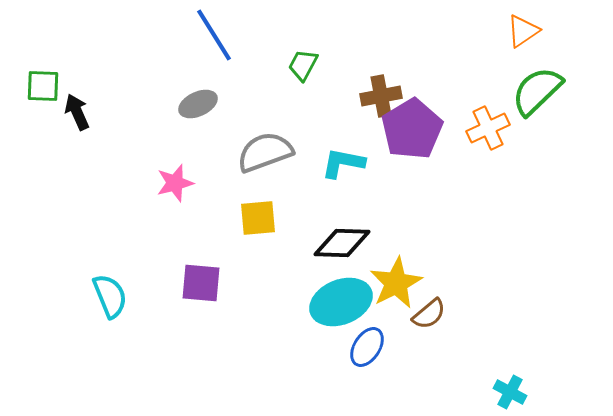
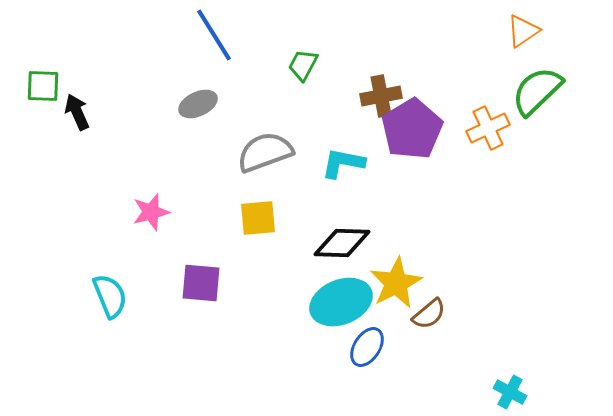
pink star: moved 24 px left, 29 px down
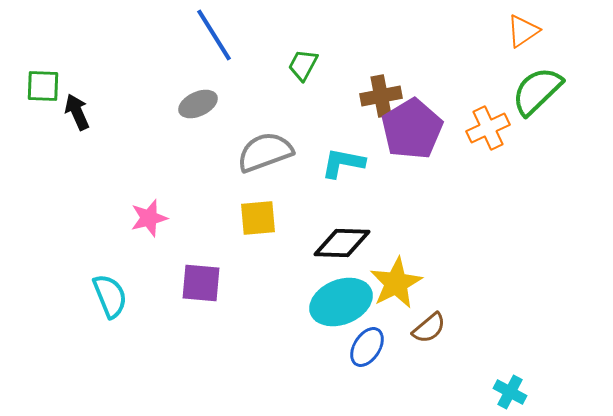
pink star: moved 2 px left, 6 px down
brown semicircle: moved 14 px down
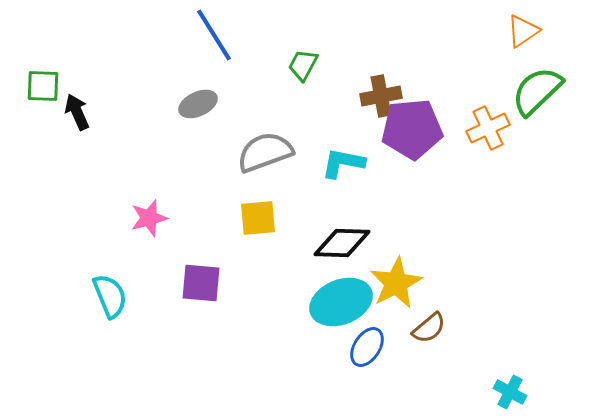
purple pentagon: rotated 26 degrees clockwise
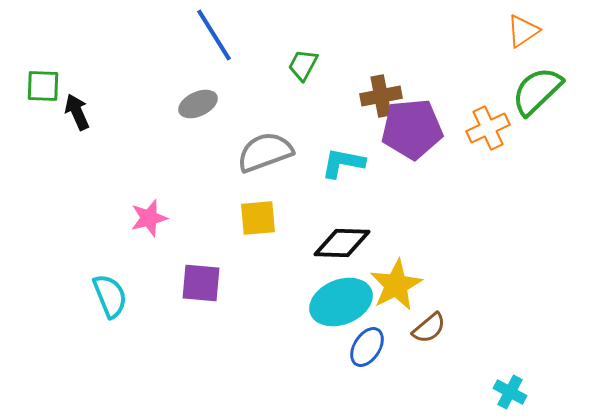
yellow star: moved 2 px down
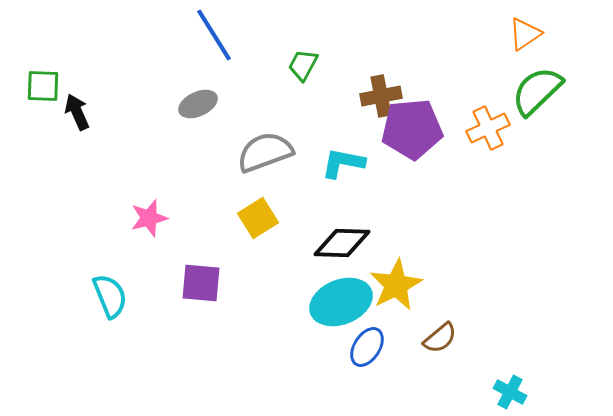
orange triangle: moved 2 px right, 3 px down
yellow square: rotated 27 degrees counterclockwise
brown semicircle: moved 11 px right, 10 px down
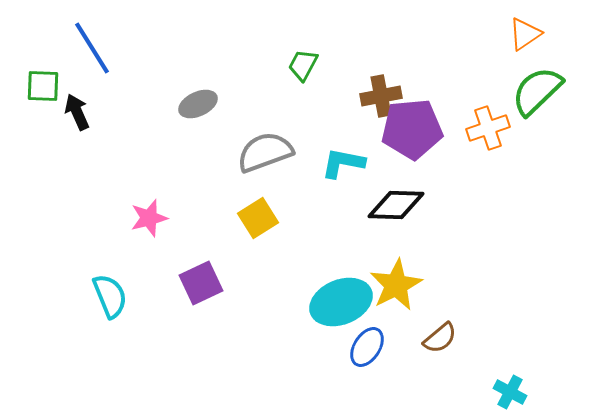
blue line: moved 122 px left, 13 px down
orange cross: rotated 6 degrees clockwise
black diamond: moved 54 px right, 38 px up
purple square: rotated 30 degrees counterclockwise
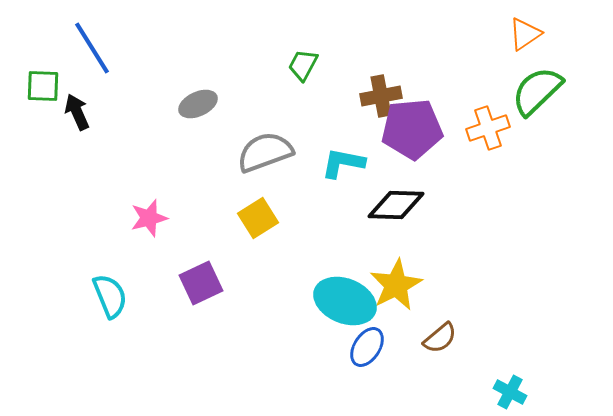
cyan ellipse: moved 4 px right, 1 px up; rotated 44 degrees clockwise
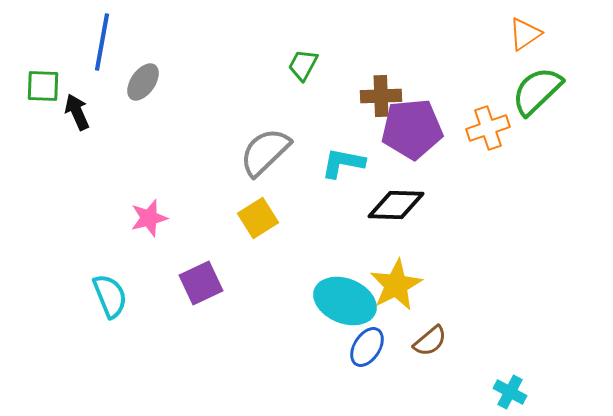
blue line: moved 10 px right, 6 px up; rotated 42 degrees clockwise
brown cross: rotated 9 degrees clockwise
gray ellipse: moved 55 px left, 22 px up; rotated 30 degrees counterclockwise
gray semicircle: rotated 24 degrees counterclockwise
brown semicircle: moved 10 px left, 3 px down
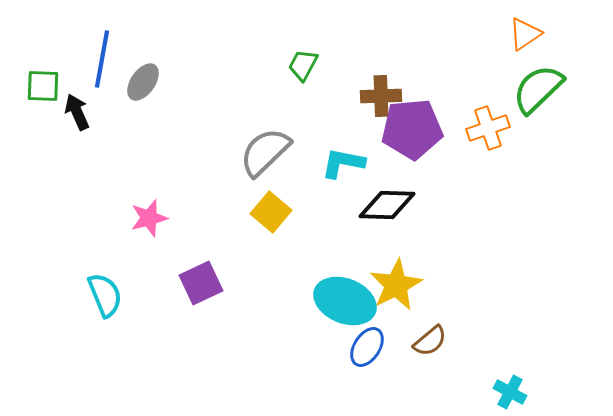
blue line: moved 17 px down
green semicircle: moved 1 px right, 2 px up
black diamond: moved 9 px left
yellow square: moved 13 px right, 6 px up; rotated 18 degrees counterclockwise
cyan semicircle: moved 5 px left, 1 px up
